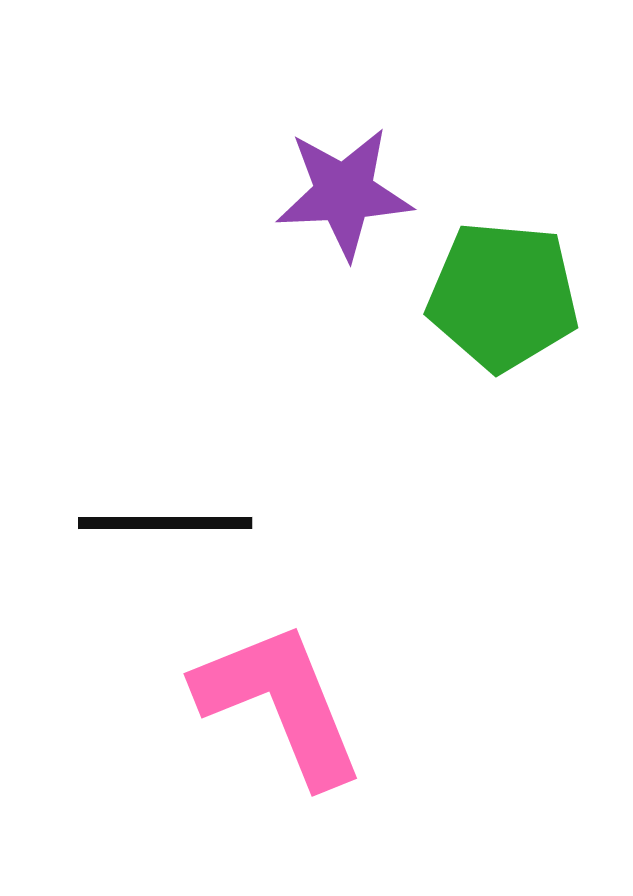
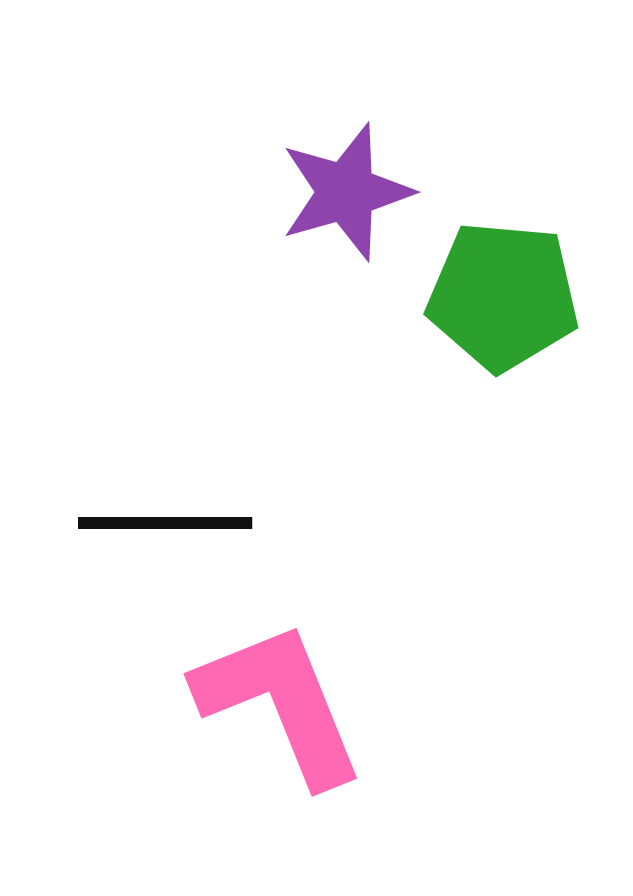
purple star: moved 2 px right, 1 px up; rotated 13 degrees counterclockwise
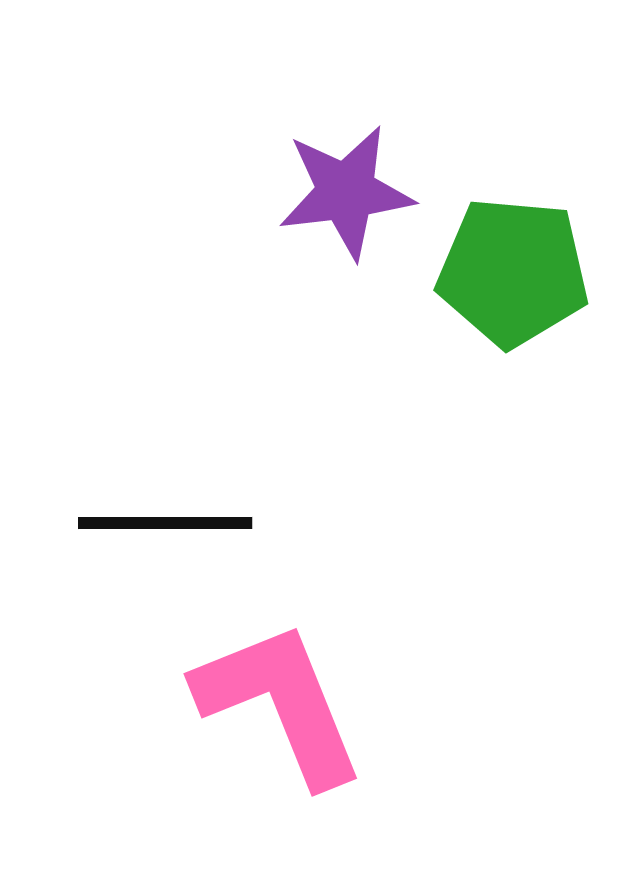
purple star: rotated 9 degrees clockwise
green pentagon: moved 10 px right, 24 px up
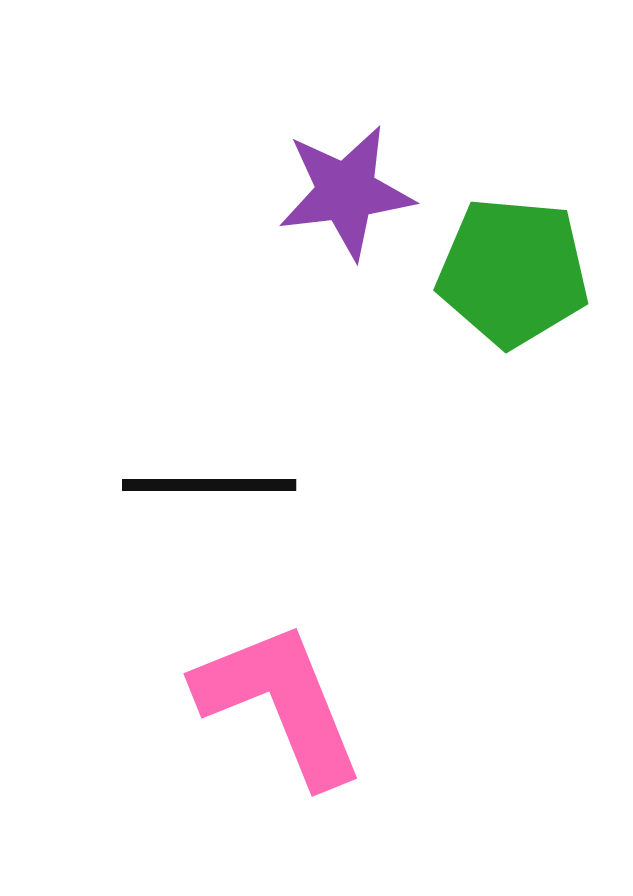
black line: moved 44 px right, 38 px up
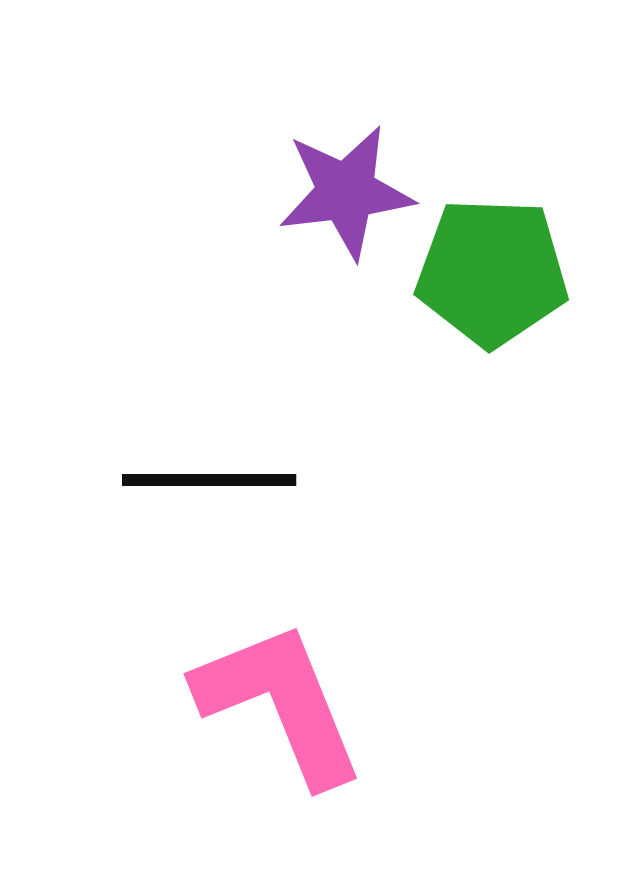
green pentagon: moved 21 px left; rotated 3 degrees counterclockwise
black line: moved 5 px up
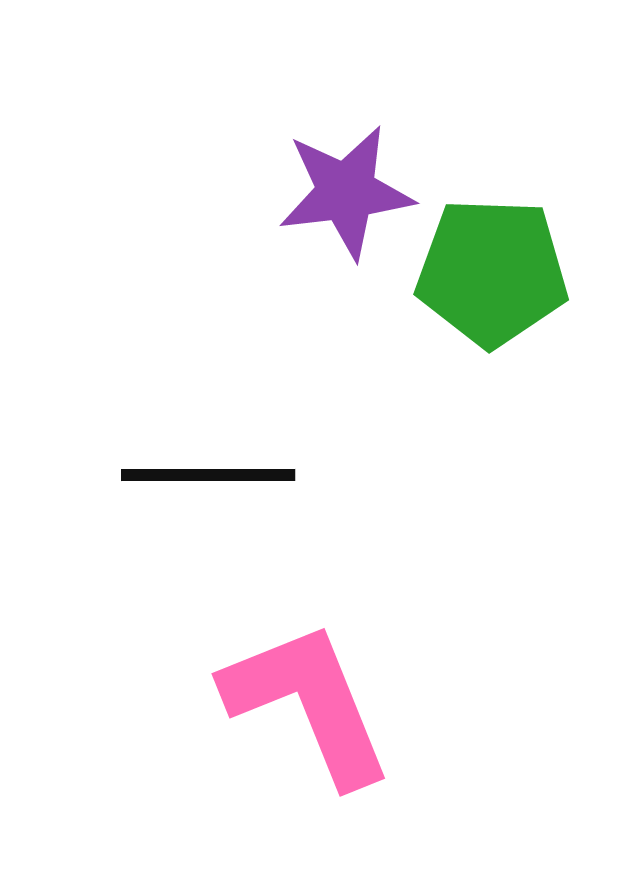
black line: moved 1 px left, 5 px up
pink L-shape: moved 28 px right
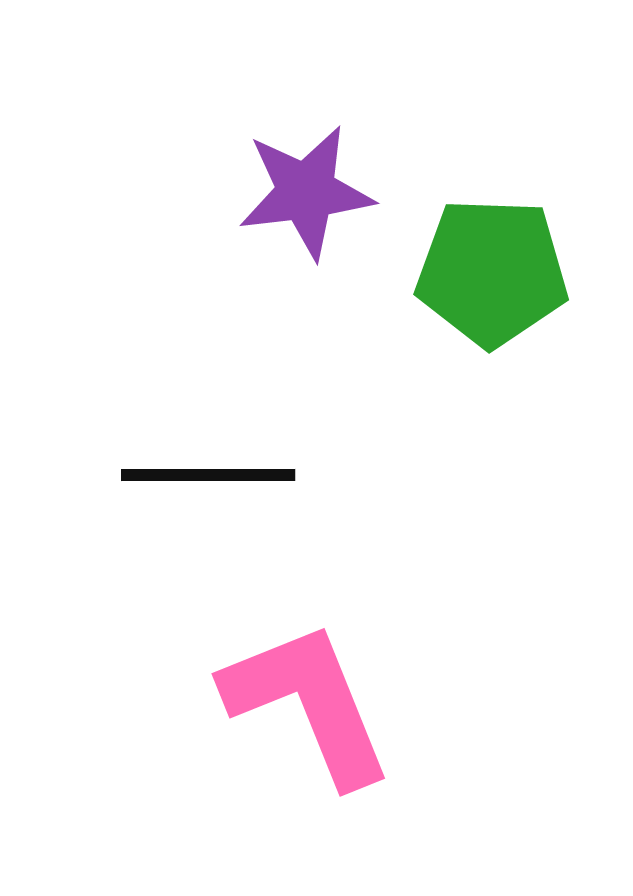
purple star: moved 40 px left
